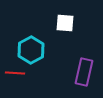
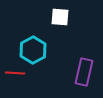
white square: moved 5 px left, 6 px up
cyan hexagon: moved 2 px right
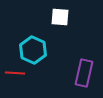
cyan hexagon: rotated 8 degrees counterclockwise
purple rectangle: moved 1 px down
